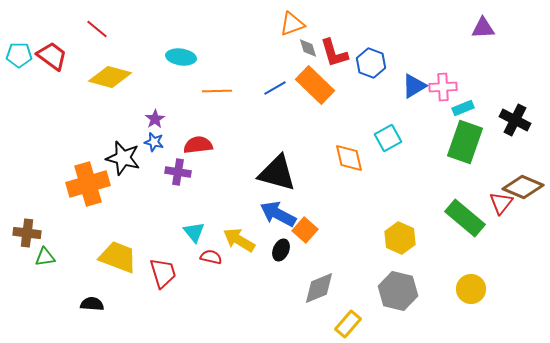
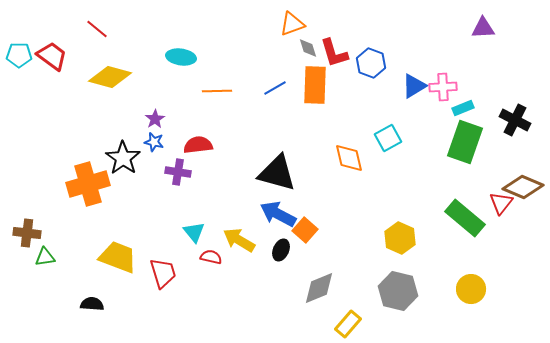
orange rectangle at (315, 85): rotated 48 degrees clockwise
black star at (123, 158): rotated 20 degrees clockwise
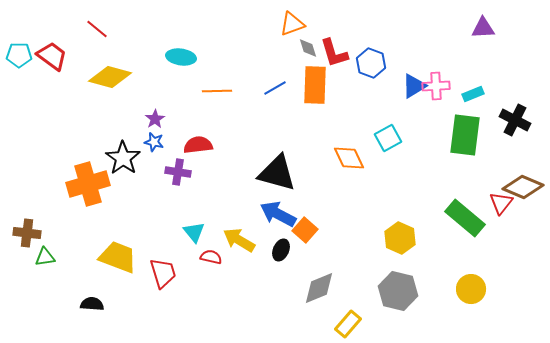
pink cross at (443, 87): moved 7 px left, 1 px up
cyan rectangle at (463, 108): moved 10 px right, 14 px up
green rectangle at (465, 142): moved 7 px up; rotated 12 degrees counterclockwise
orange diamond at (349, 158): rotated 12 degrees counterclockwise
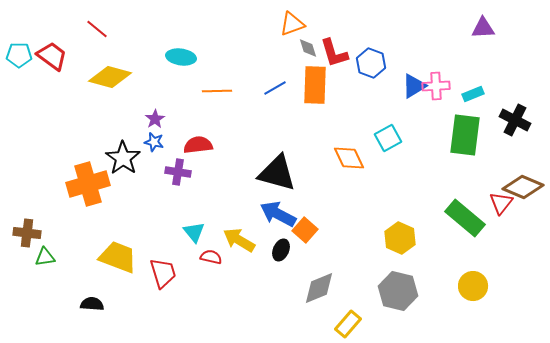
yellow circle at (471, 289): moved 2 px right, 3 px up
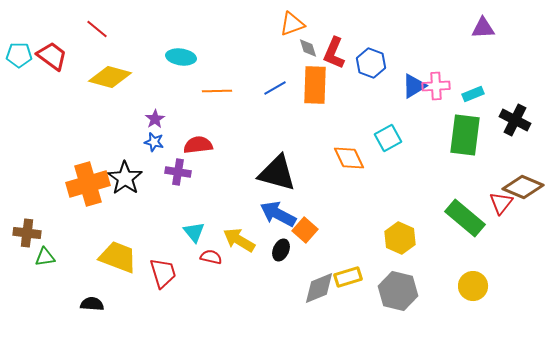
red L-shape at (334, 53): rotated 40 degrees clockwise
black star at (123, 158): moved 2 px right, 20 px down
yellow rectangle at (348, 324): moved 47 px up; rotated 32 degrees clockwise
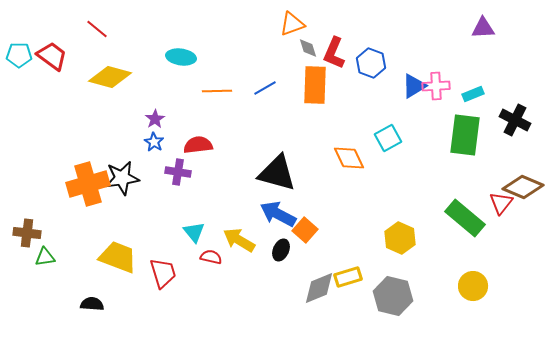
blue line at (275, 88): moved 10 px left
blue star at (154, 142): rotated 18 degrees clockwise
black star at (125, 178): moved 3 px left; rotated 28 degrees clockwise
gray hexagon at (398, 291): moved 5 px left, 5 px down
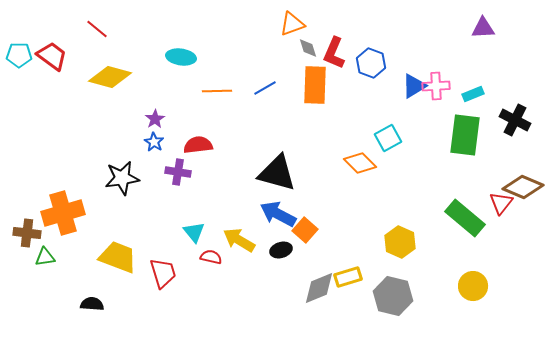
orange diamond at (349, 158): moved 11 px right, 5 px down; rotated 20 degrees counterclockwise
orange cross at (88, 184): moved 25 px left, 29 px down
yellow hexagon at (400, 238): moved 4 px down
black ellipse at (281, 250): rotated 50 degrees clockwise
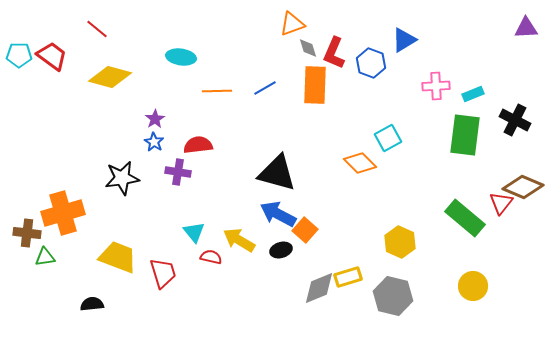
purple triangle at (483, 28): moved 43 px right
blue triangle at (414, 86): moved 10 px left, 46 px up
black semicircle at (92, 304): rotated 10 degrees counterclockwise
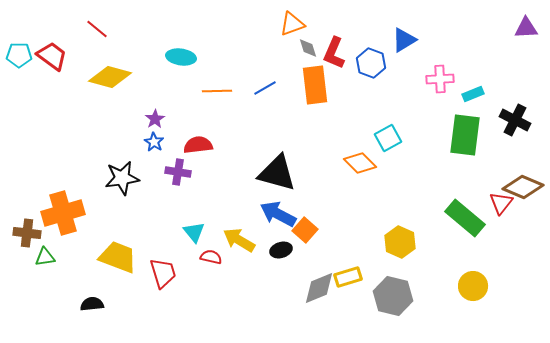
orange rectangle at (315, 85): rotated 9 degrees counterclockwise
pink cross at (436, 86): moved 4 px right, 7 px up
